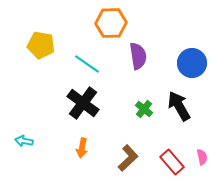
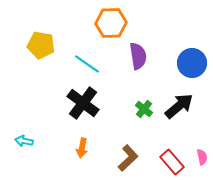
black arrow: rotated 80 degrees clockwise
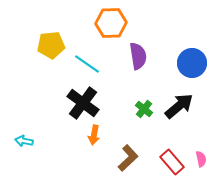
yellow pentagon: moved 10 px right; rotated 16 degrees counterclockwise
orange arrow: moved 12 px right, 13 px up
pink semicircle: moved 1 px left, 2 px down
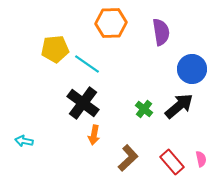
yellow pentagon: moved 4 px right, 4 px down
purple semicircle: moved 23 px right, 24 px up
blue circle: moved 6 px down
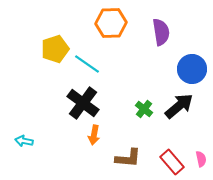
yellow pentagon: rotated 12 degrees counterclockwise
brown L-shape: rotated 48 degrees clockwise
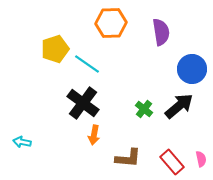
cyan arrow: moved 2 px left, 1 px down
